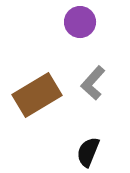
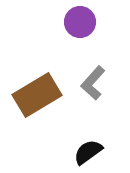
black semicircle: rotated 32 degrees clockwise
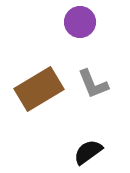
gray L-shape: moved 1 px down; rotated 64 degrees counterclockwise
brown rectangle: moved 2 px right, 6 px up
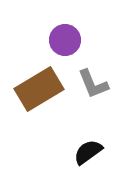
purple circle: moved 15 px left, 18 px down
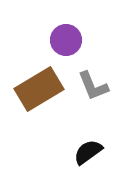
purple circle: moved 1 px right
gray L-shape: moved 2 px down
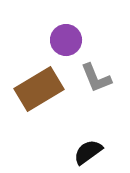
gray L-shape: moved 3 px right, 8 px up
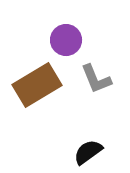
gray L-shape: moved 1 px down
brown rectangle: moved 2 px left, 4 px up
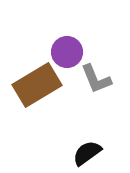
purple circle: moved 1 px right, 12 px down
black semicircle: moved 1 px left, 1 px down
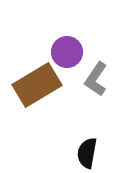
gray L-shape: rotated 56 degrees clockwise
black semicircle: rotated 44 degrees counterclockwise
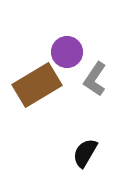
gray L-shape: moved 1 px left
black semicircle: moved 2 px left; rotated 20 degrees clockwise
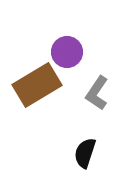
gray L-shape: moved 2 px right, 14 px down
black semicircle: rotated 12 degrees counterclockwise
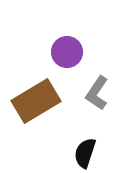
brown rectangle: moved 1 px left, 16 px down
